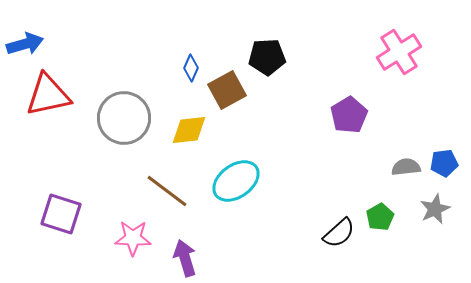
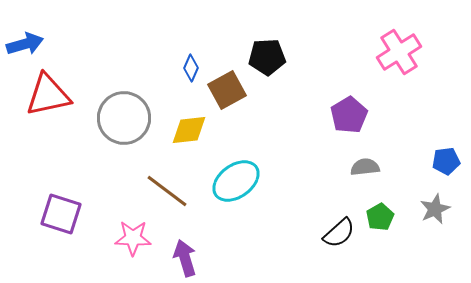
blue pentagon: moved 2 px right, 2 px up
gray semicircle: moved 41 px left
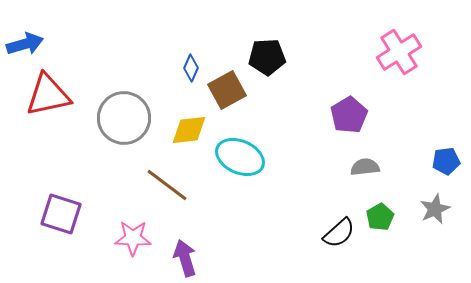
cyan ellipse: moved 4 px right, 24 px up; rotated 60 degrees clockwise
brown line: moved 6 px up
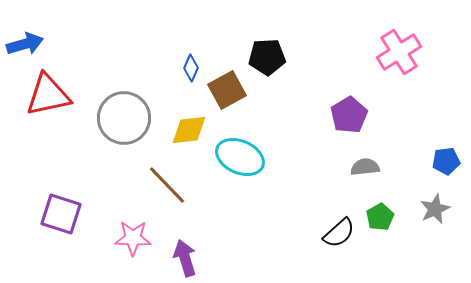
brown line: rotated 9 degrees clockwise
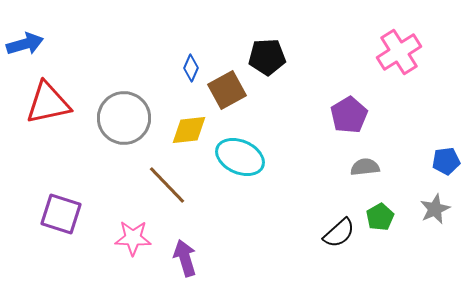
red triangle: moved 8 px down
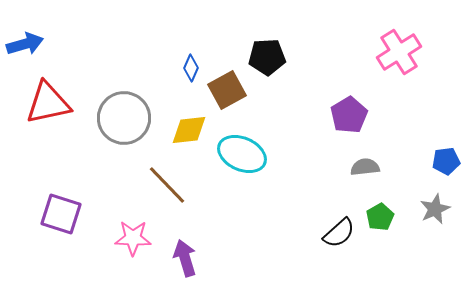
cyan ellipse: moved 2 px right, 3 px up
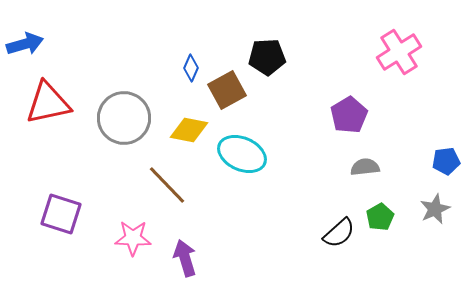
yellow diamond: rotated 18 degrees clockwise
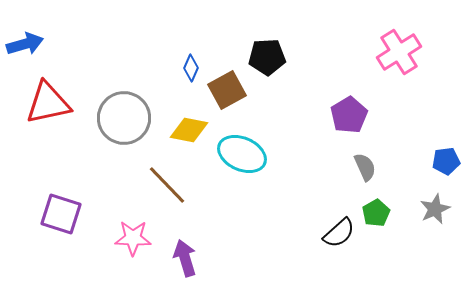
gray semicircle: rotated 72 degrees clockwise
green pentagon: moved 4 px left, 4 px up
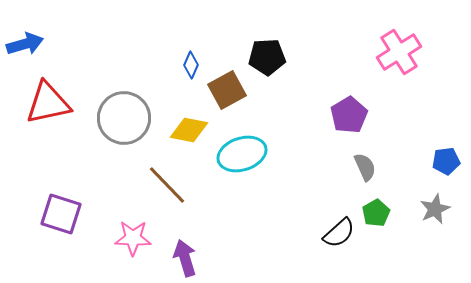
blue diamond: moved 3 px up
cyan ellipse: rotated 42 degrees counterclockwise
